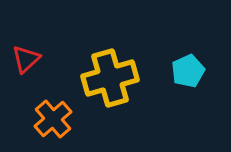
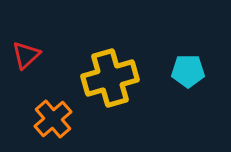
red triangle: moved 4 px up
cyan pentagon: rotated 24 degrees clockwise
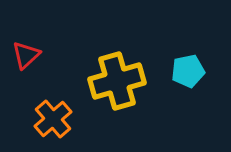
cyan pentagon: rotated 12 degrees counterclockwise
yellow cross: moved 7 px right, 3 px down
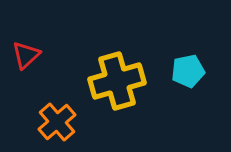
orange cross: moved 4 px right, 3 px down
